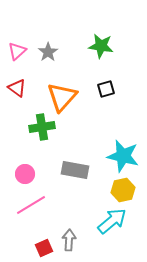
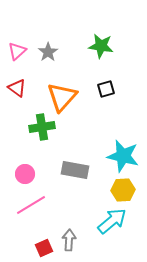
yellow hexagon: rotated 10 degrees clockwise
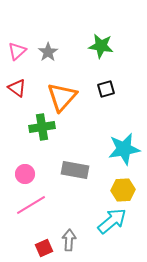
cyan star: moved 1 px right, 7 px up; rotated 24 degrees counterclockwise
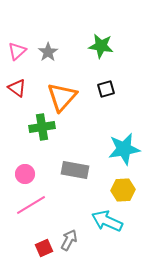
cyan arrow: moved 5 px left; rotated 116 degrees counterclockwise
gray arrow: rotated 25 degrees clockwise
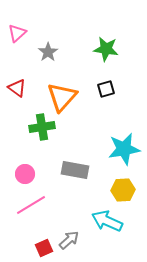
green star: moved 5 px right, 3 px down
pink triangle: moved 18 px up
gray arrow: rotated 20 degrees clockwise
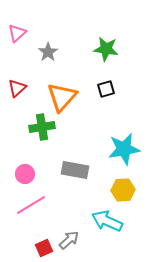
red triangle: rotated 42 degrees clockwise
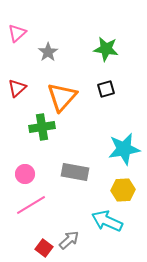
gray rectangle: moved 2 px down
red square: rotated 30 degrees counterclockwise
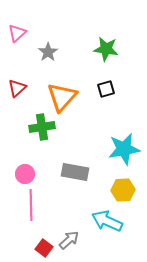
pink line: rotated 60 degrees counterclockwise
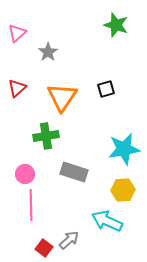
green star: moved 10 px right, 24 px up; rotated 10 degrees clockwise
orange triangle: rotated 8 degrees counterclockwise
green cross: moved 4 px right, 9 px down
gray rectangle: moved 1 px left; rotated 8 degrees clockwise
